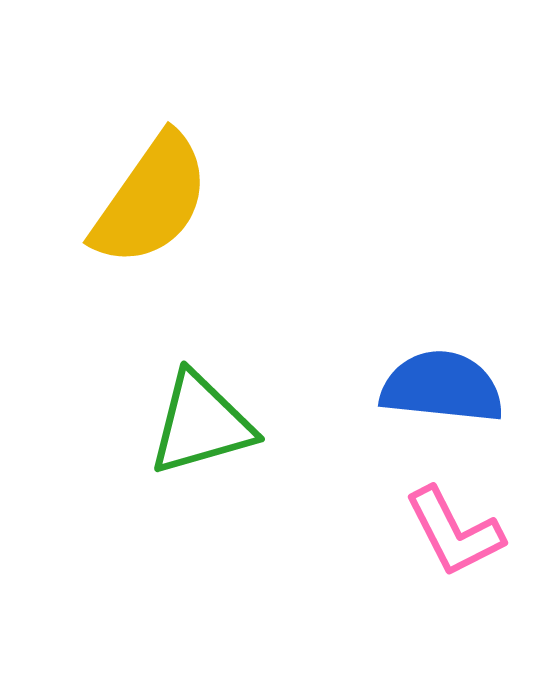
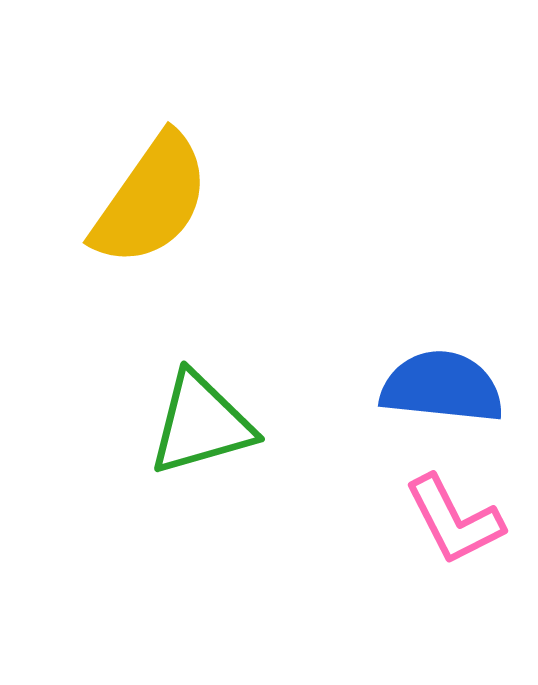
pink L-shape: moved 12 px up
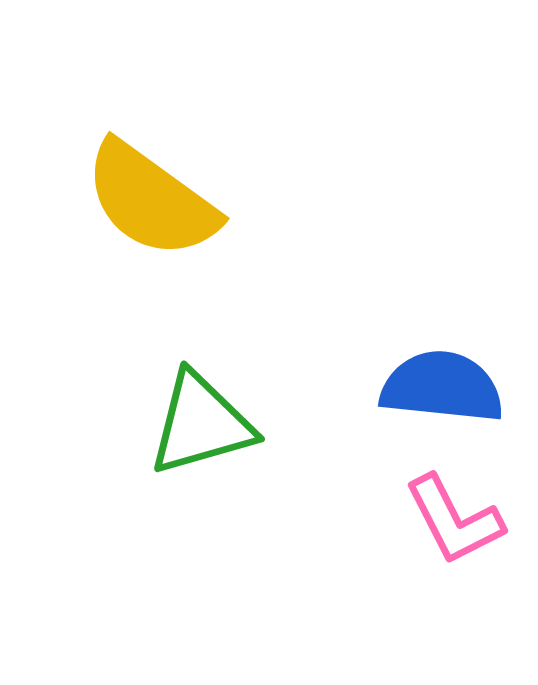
yellow semicircle: rotated 91 degrees clockwise
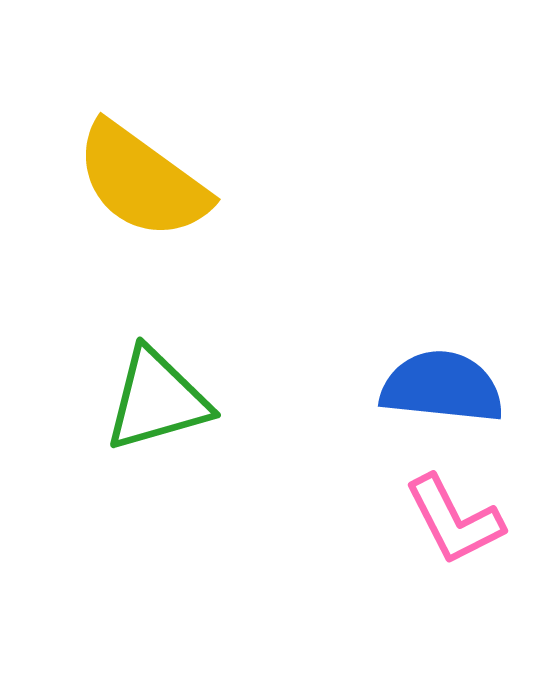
yellow semicircle: moved 9 px left, 19 px up
green triangle: moved 44 px left, 24 px up
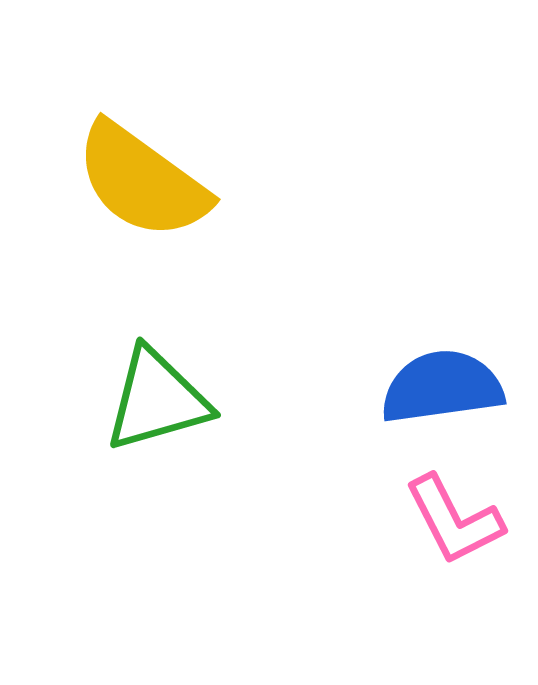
blue semicircle: rotated 14 degrees counterclockwise
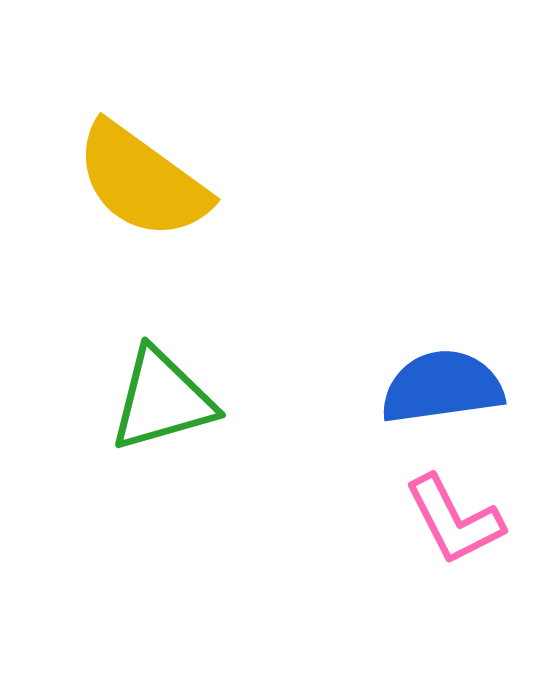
green triangle: moved 5 px right
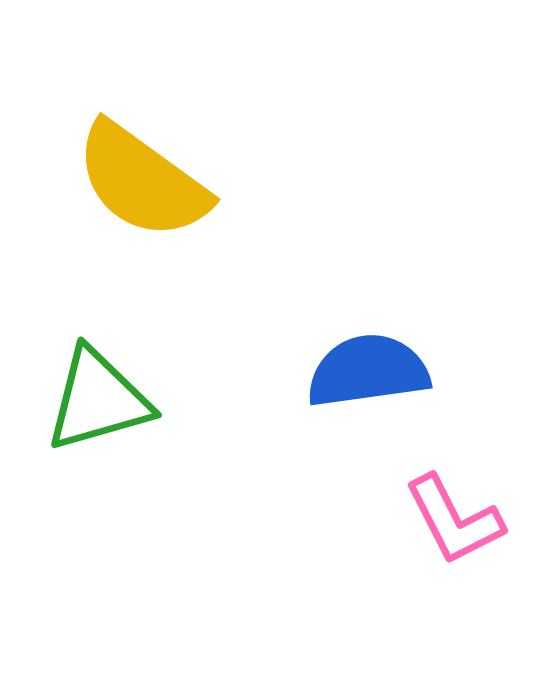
blue semicircle: moved 74 px left, 16 px up
green triangle: moved 64 px left
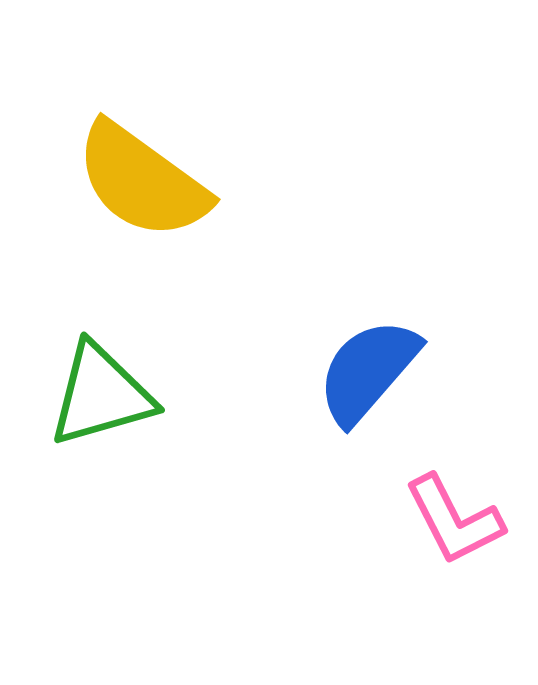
blue semicircle: rotated 41 degrees counterclockwise
green triangle: moved 3 px right, 5 px up
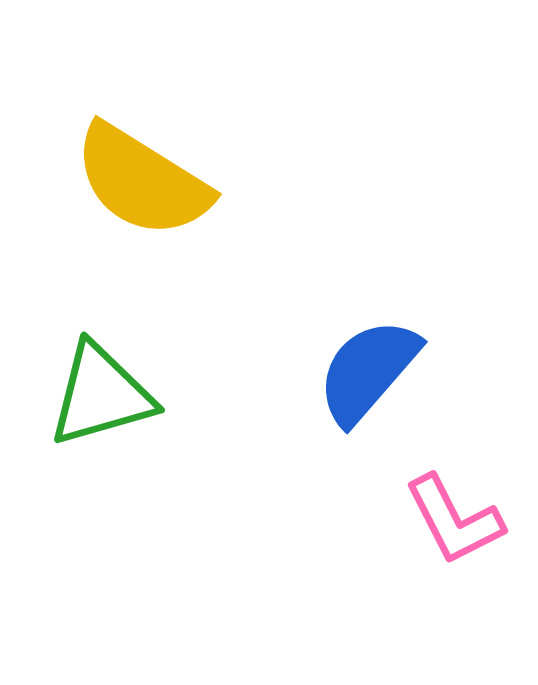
yellow semicircle: rotated 4 degrees counterclockwise
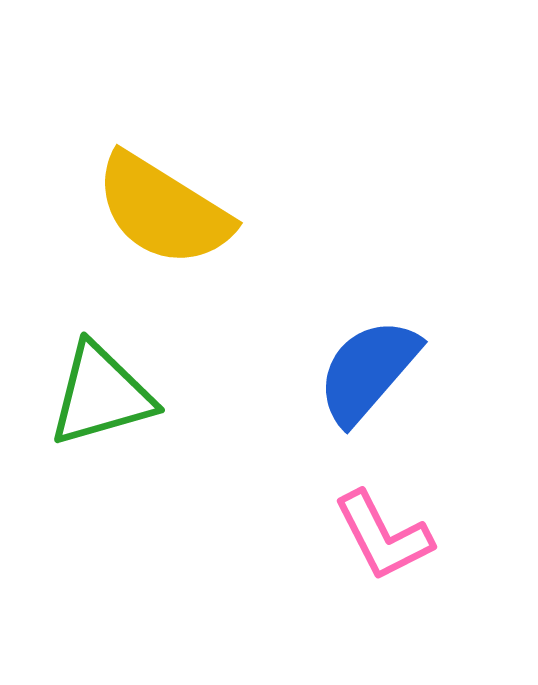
yellow semicircle: moved 21 px right, 29 px down
pink L-shape: moved 71 px left, 16 px down
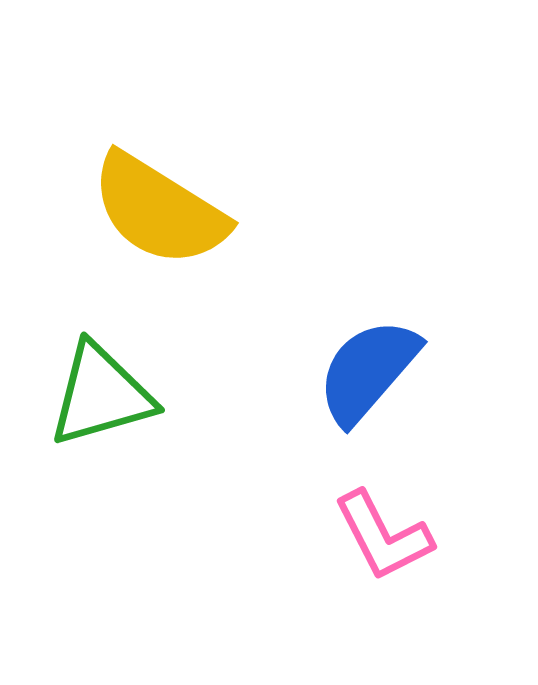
yellow semicircle: moved 4 px left
